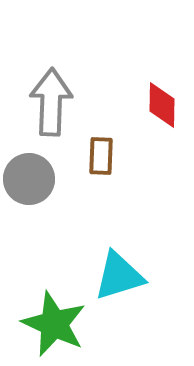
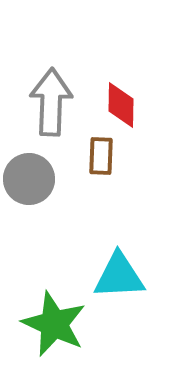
red diamond: moved 41 px left
cyan triangle: rotated 14 degrees clockwise
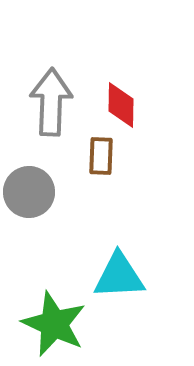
gray circle: moved 13 px down
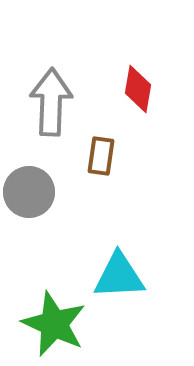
red diamond: moved 17 px right, 16 px up; rotated 9 degrees clockwise
brown rectangle: rotated 6 degrees clockwise
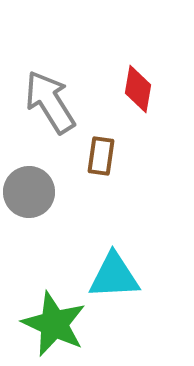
gray arrow: moved 1 px left; rotated 34 degrees counterclockwise
cyan triangle: moved 5 px left
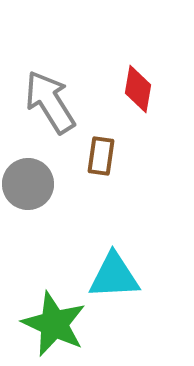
gray circle: moved 1 px left, 8 px up
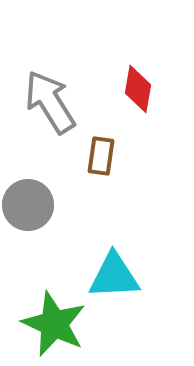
gray circle: moved 21 px down
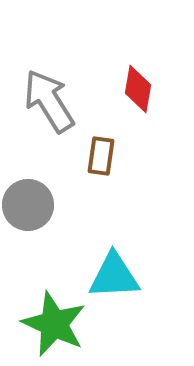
gray arrow: moved 1 px left, 1 px up
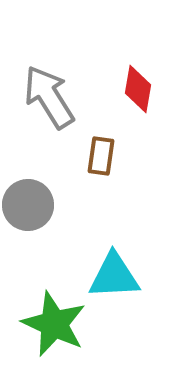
gray arrow: moved 4 px up
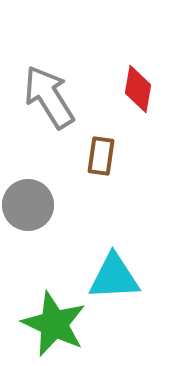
cyan triangle: moved 1 px down
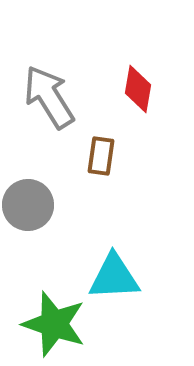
green star: rotated 6 degrees counterclockwise
